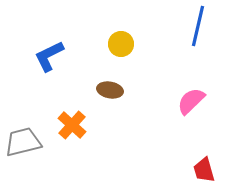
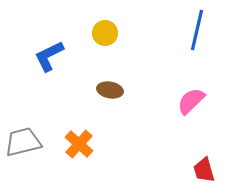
blue line: moved 1 px left, 4 px down
yellow circle: moved 16 px left, 11 px up
orange cross: moved 7 px right, 19 px down
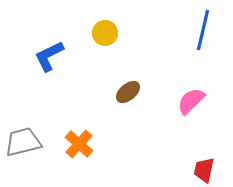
blue line: moved 6 px right
brown ellipse: moved 18 px right, 2 px down; rotated 50 degrees counterclockwise
red trapezoid: rotated 28 degrees clockwise
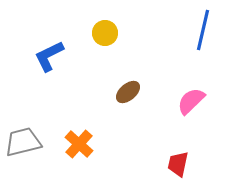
red trapezoid: moved 26 px left, 6 px up
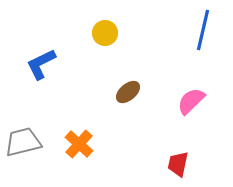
blue L-shape: moved 8 px left, 8 px down
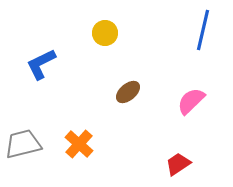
gray trapezoid: moved 2 px down
red trapezoid: rotated 44 degrees clockwise
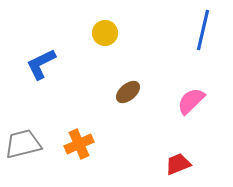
orange cross: rotated 24 degrees clockwise
red trapezoid: rotated 12 degrees clockwise
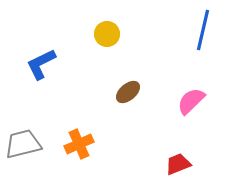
yellow circle: moved 2 px right, 1 px down
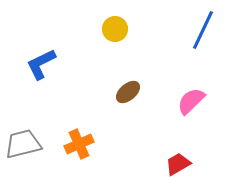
blue line: rotated 12 degrees clockwise
yellow circle: moved 8 px right, 5 px up
red trapezoid: rotated 8 degrees counterclockwise
